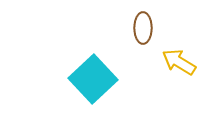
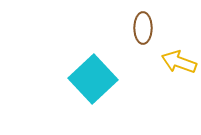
yellow arrow: rotated 12 degrees counterclockwise
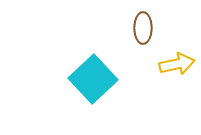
yellow arrow: moved 2 px left, 2 px down; rotated 148 degrees clockwise
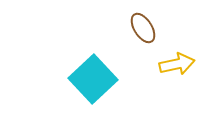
brown ellipse: rotated 32 degrees counterclockwise
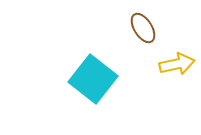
cyan square: rotated 9 degrees counterclockwise
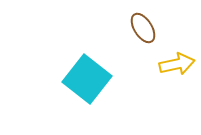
cyan square: moved 6 px left
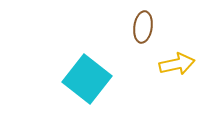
brown ellipse: moved 1 px up; rotated 40 degrees clockwise
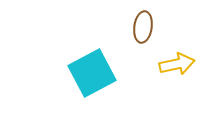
cyan square: moved 5 px right, 6 px up; rotated 24 degrees clockwise
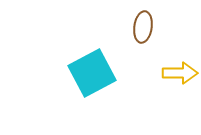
yellow arrow: moved 3 px right, 9 px down; rotated 12 degrees clockwise
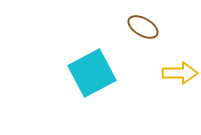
brown ellipse: rotated 68 degrees counterclockwise
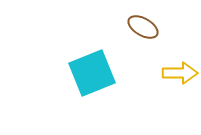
cyan square: rotated 6 degrees clockwise
